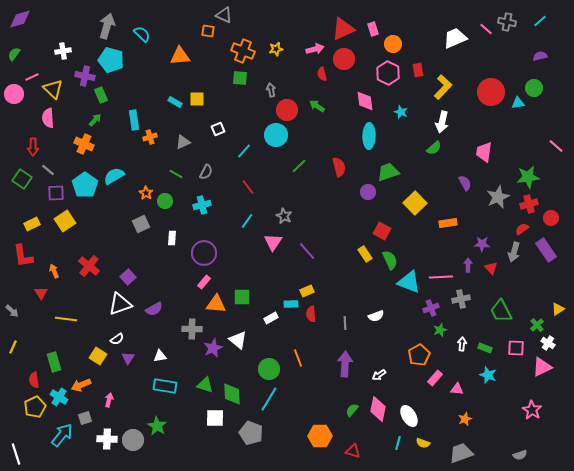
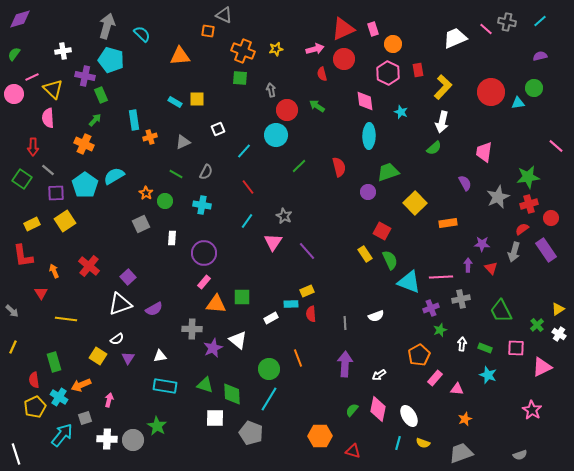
cyan cross at (202, 205): rotated 24 degrees clockwise
white cross at (548, 343): moved 11 px right, 9 px up
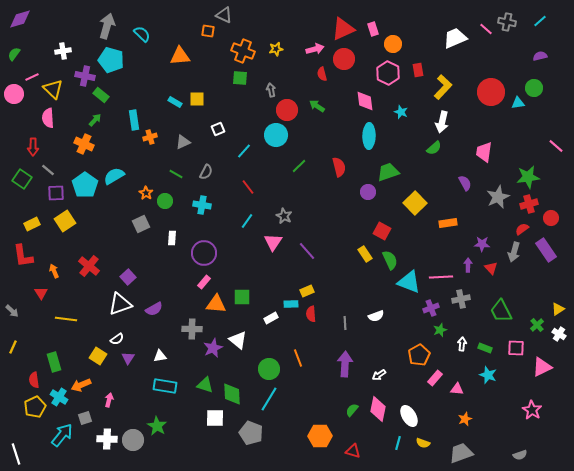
green rectangle at (101, 95): rotated 28 degrees counterclockwise
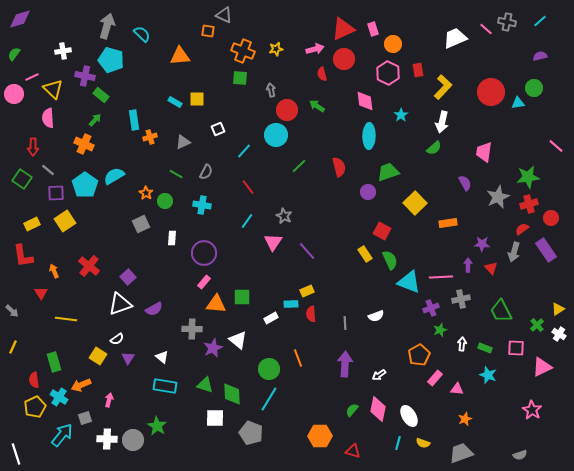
cyan star at (401, 112): moved 3 px down; rotated 16 degrees clockwise
white triangle at (160, 356): moved 2 px right, 1 px down; rotated 48 degrees clockwise
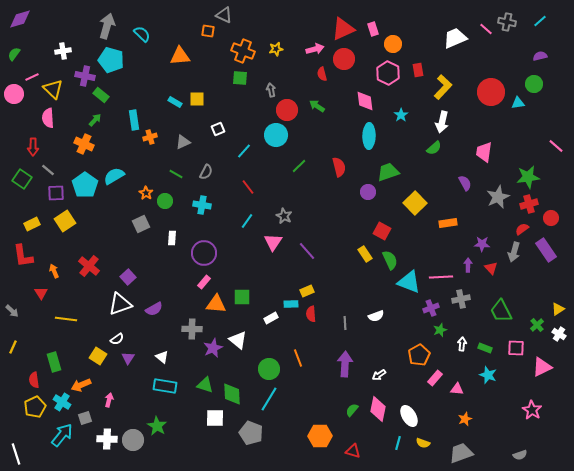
green circle at (534, 88): moved 4 px up
cyan cross at (59, 397): moved 3 px right, 5 px down
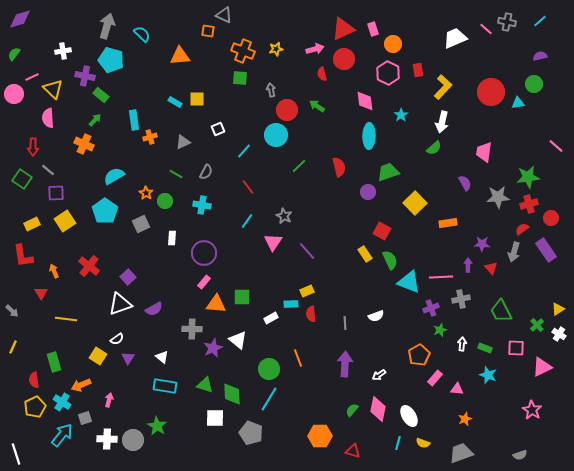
cyan pentagon at (85, 185): moved 20 px right, 26 px down
gray star at (498, 197): rotated 20 degrees clockwise
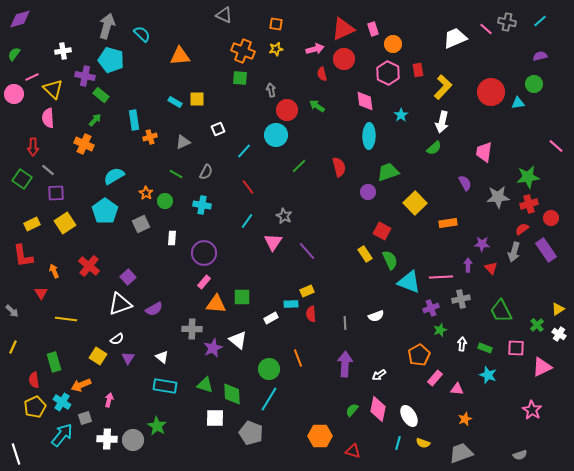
orange square at (208, 31): moved 68 px right, 7 px up
yellow square at (65, 221): moved 2 px down
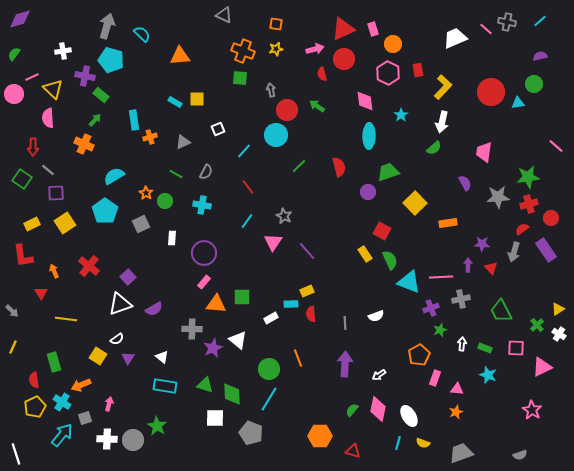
pink rectangle at (435, 378): rotated 21 degrees counterclockwise
pink arrow at (109, 400): moved 4 px down
orange star at (465, 419): moved 9 px left, 7 px up
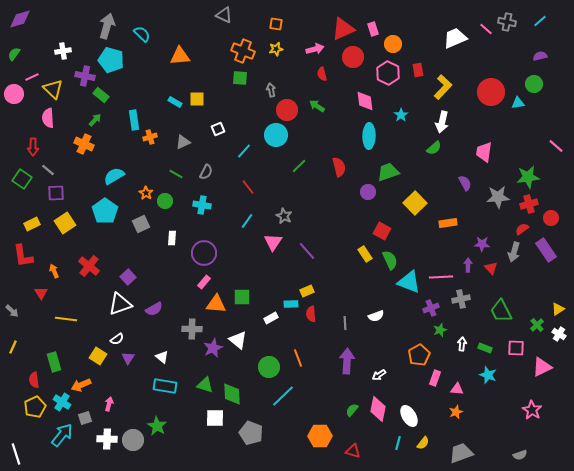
red circle at (344, 59): moved 9 px right, 2 px up
purple arrow at (345, 364): moved 2 px right, 3 px up
green circle at (269, 369): moved 2 px up
cyan line at (269, 399): moved 14 px right, 3 px up; rotated 15 degrees clockwise
yellow semicircle at (423, 443): rotated 72 degrees counterclockwise
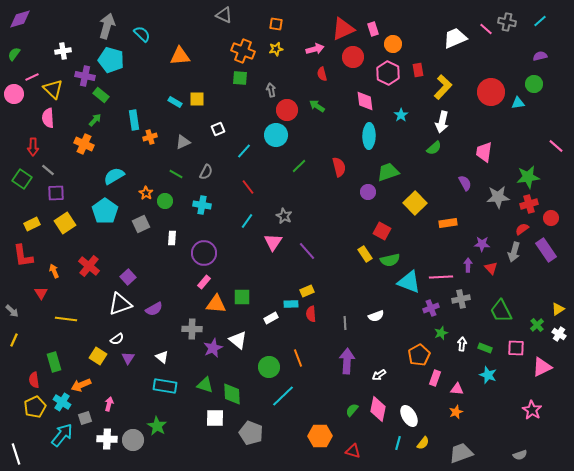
green semicircle at (390, 260): rotated 102 degrees clockwise
green star at (440, 330): moved 1 px right, 3 px down
yellow line at (13, 347): moved 1 px right, 7 px up
